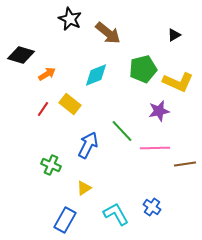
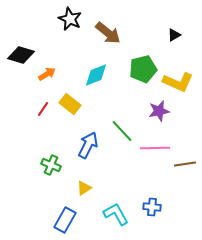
blue cross: rotated 30 degrees counterclockwise
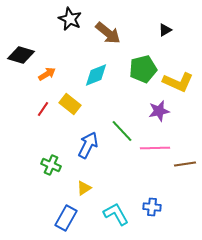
black triangle: moved 9 px left, 5 px up
blue rectangle: moved 1 px right, 2 px up
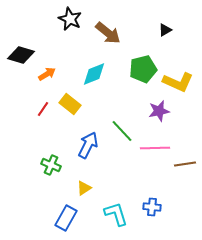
cyan diamond: moved 2 px left, 1 px up
cyan L-shape: rotated 12 degrees clockwise
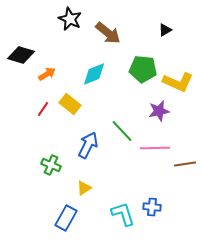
green pentagon: rotated 20 degrees clockwise
cyan L-shape: moved 7 px right
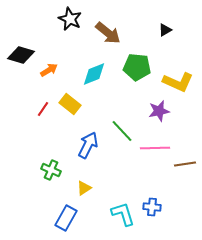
green pentagon: moved 6 px left, 2 px up
orange arrow: moved 2 px right, 4 px up
green cross: moved 5 px down
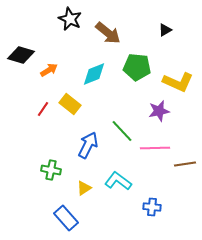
green cross: rotated 12 degrees counterclockwise
cyan L-shape: moved 5 px left, 33 px up; rotated 36 degrees counterclockwise
blue rectangle: rotated 70 degrees counterclockwise
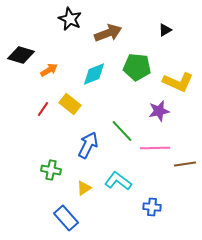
brown arrow: rotated 60 degrees counterclockwise
